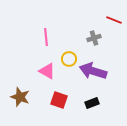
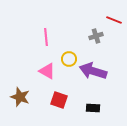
gray cross: moved 2 px right, 2 px up
black rectangle: moved 1 px right, 5 px down; rotated 24 degrees clockwise
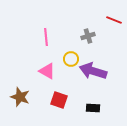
gray cross: moved 8 px left
yellow circle: moved 2 px right
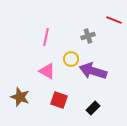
pink line: rotated 18 degrees clockwise
black rectangle: rotated 48 degrees counterclockwise
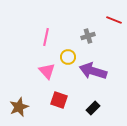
yellow circle: moved 3 px left, 2 px up
pink triangle: rotated 18 degrees clockwise
brown star: moved 1 px left, 10 px down; rotated 30 degrees clockwise
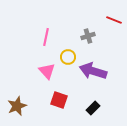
brown star: moved 2 px left, 1 px up
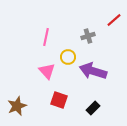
red line: rotated 63 degrees counterclockwise
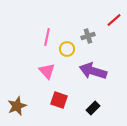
pink line: moved 1 px right
yellow circle: moved 1 px left, 8 px up
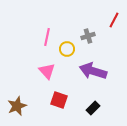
red line: rotated 21 degrees counterclockwise
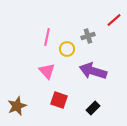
red line: rotated 21 degrees clockwise
